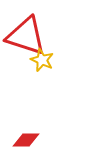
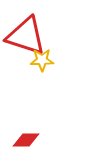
yellow star: rotated 25 degrees counterclockwise
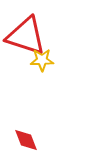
red diamond: rotated 68 degrees clockwise
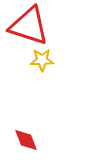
red triangle: moved 3 px right, 10 px up
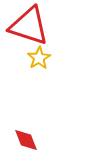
yellow star: moved 3 px left, 2 px up; rotated 30 degrees counterclockwise
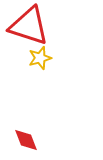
yellow star: moved 1 px right; rotated 15 degrees clockwise
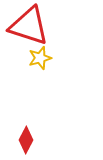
red diamond: rotated 48 degrees clockwise
